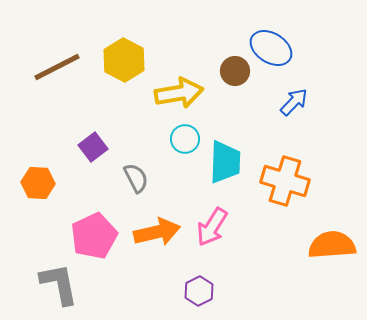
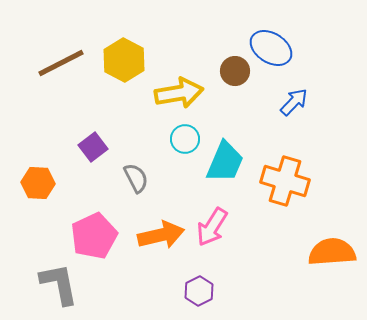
brown line: moved 4 px right, 4 px up
cyan trapezoid: rotated 21 degrees clockwise
orange arrow: moved 4 px right, 3 px down
orange semicircle: moved 7 px down
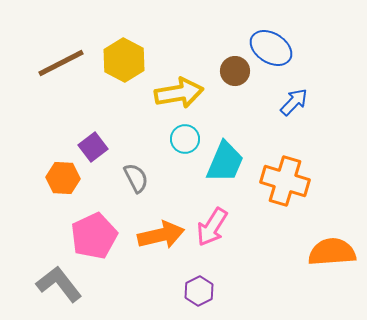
orange hexagon: moved 25 px right, 5 px up
gray L-shape: rotated 27 degrees counterclockwise
